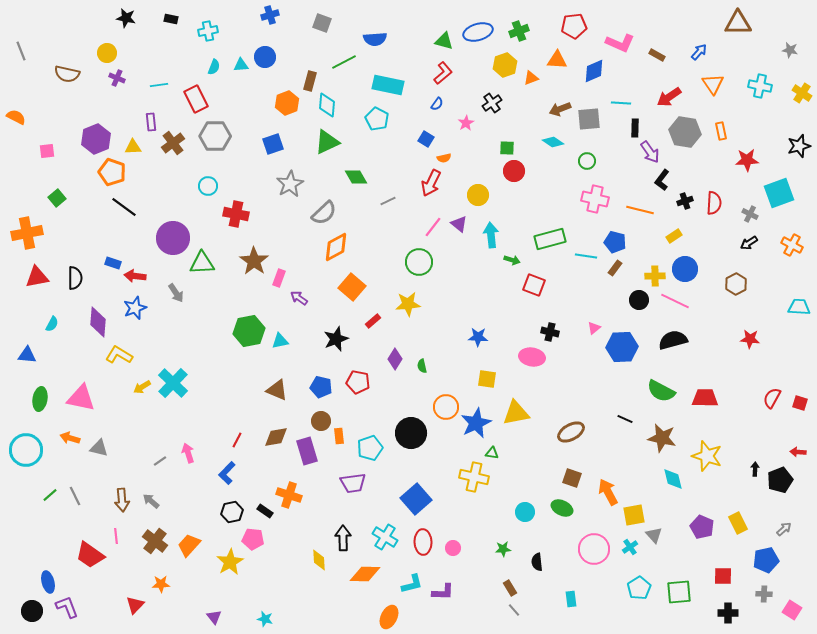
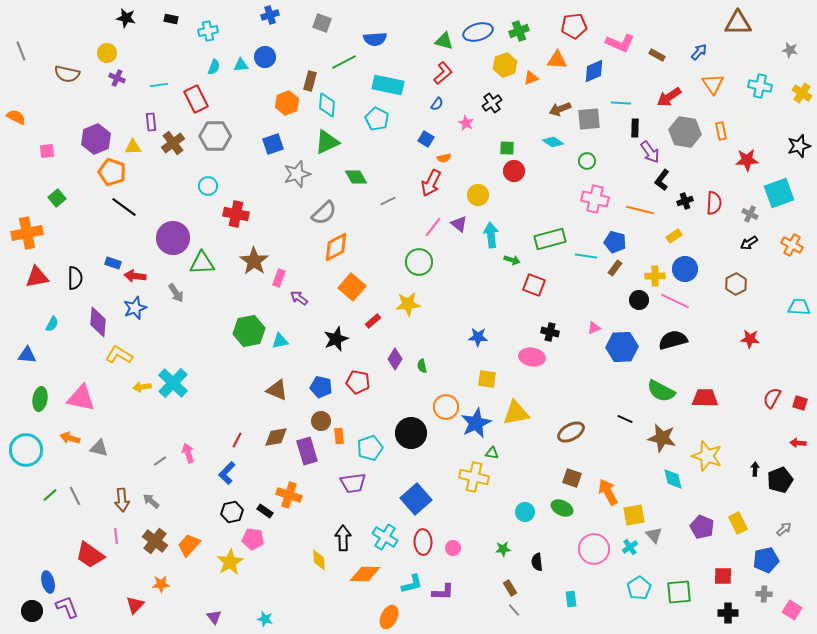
pink star at (466, 123): rotated 14 degrees counterclockwise
gray star at (290, 184): moved 7 px right, 10 px up; rotated 12 degrees clockwise
pink triangle at (594, 328): rotated 16 degrees clockwise
yellow arrow at (142, 387): rotated 24 degrees clockwise
red arrow at (798, 452): moved 9 px up
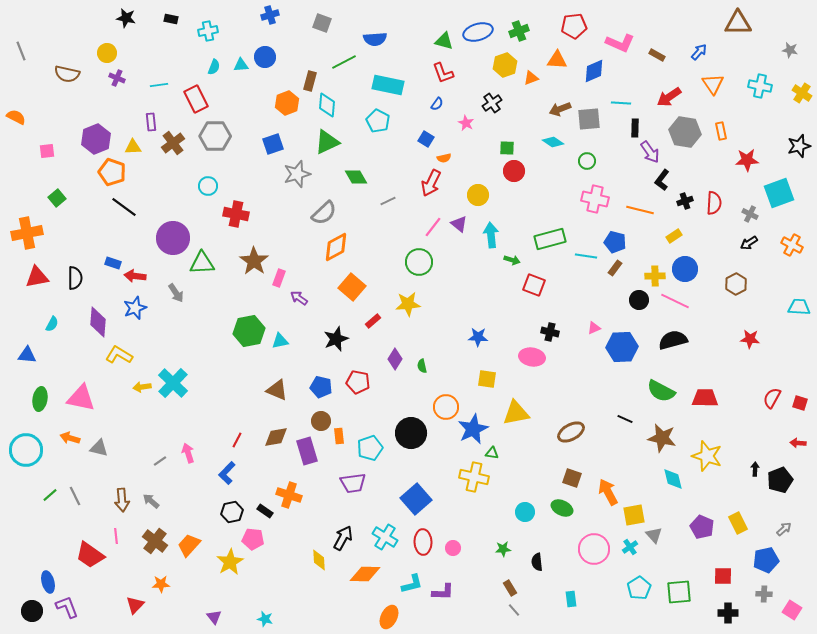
red L-shape at (443, 73): rotated 110 degrees clockwise
cyan pentagon at (377, 119): moved 1 px right, 2 px down
blue star at (476, 423): moved 3 px left, 6 px down
black arrow at (343, 538): rotated 30 degrees clockwise
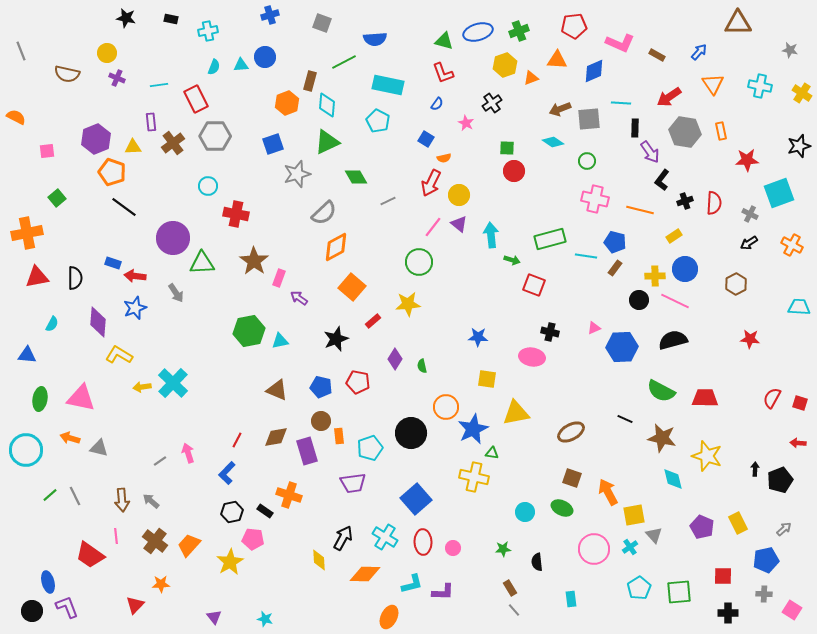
yellow circle at (478, 195): moved 19 px left
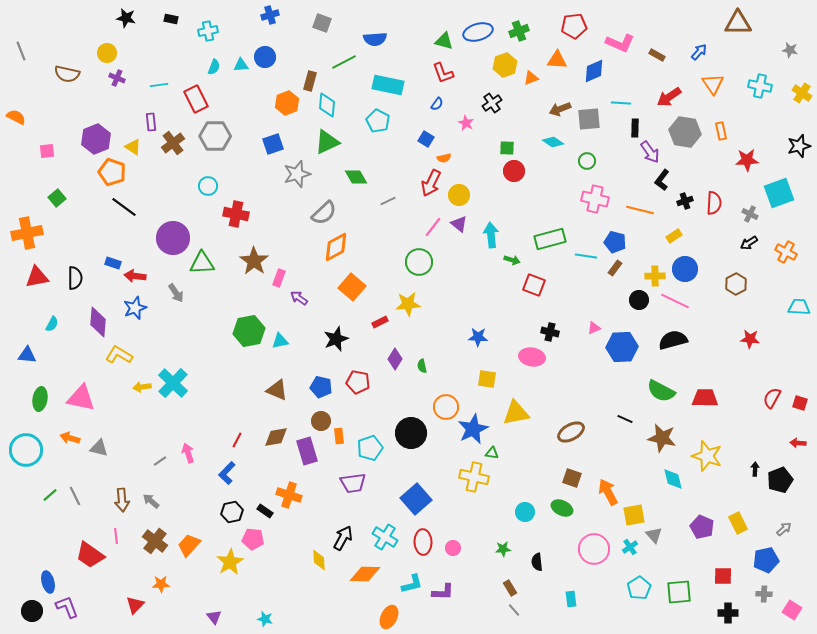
yellow triangle at (133, 147): rotated 36 degrees clockwise
orange cross at (792, 245): moved 6 px left, 7 px down
red rectangle at (373, 321): moved 7 px right, 1 px down; rotated 14 degrees clockwise
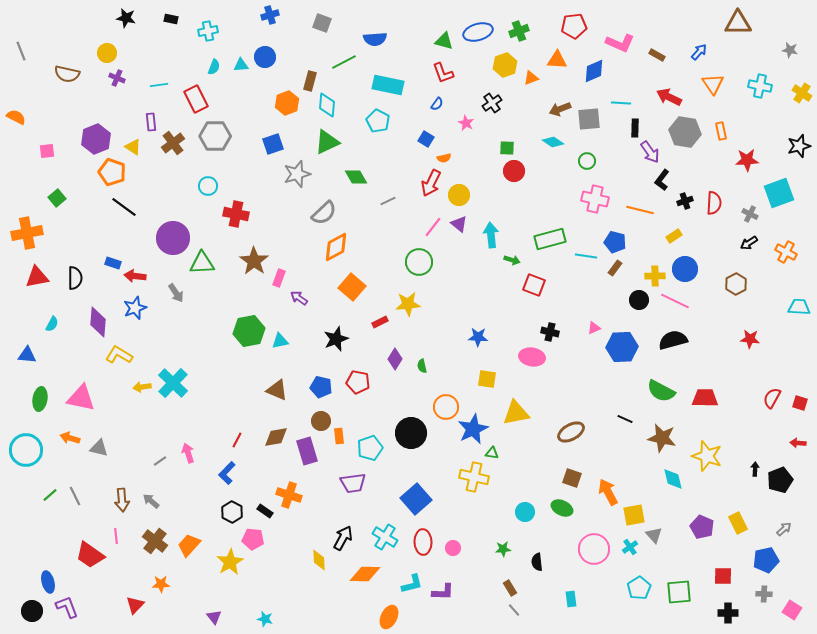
red arrow at (669, 97): rotated 60 degrees clockwise
black hexagon at (232, 512): rotated 20 degrees counterclockwise
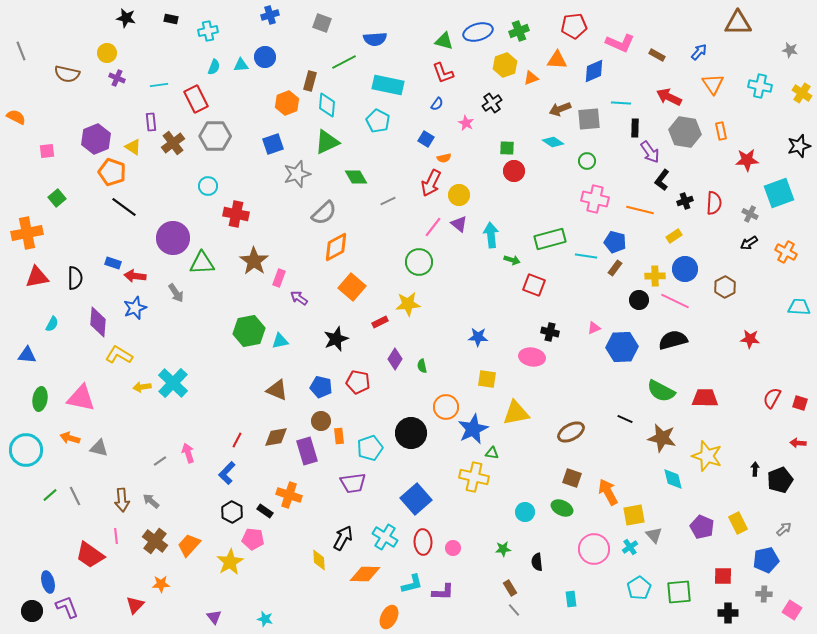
brown hexagon at (736, 284): moved 11 px left, 3 px down
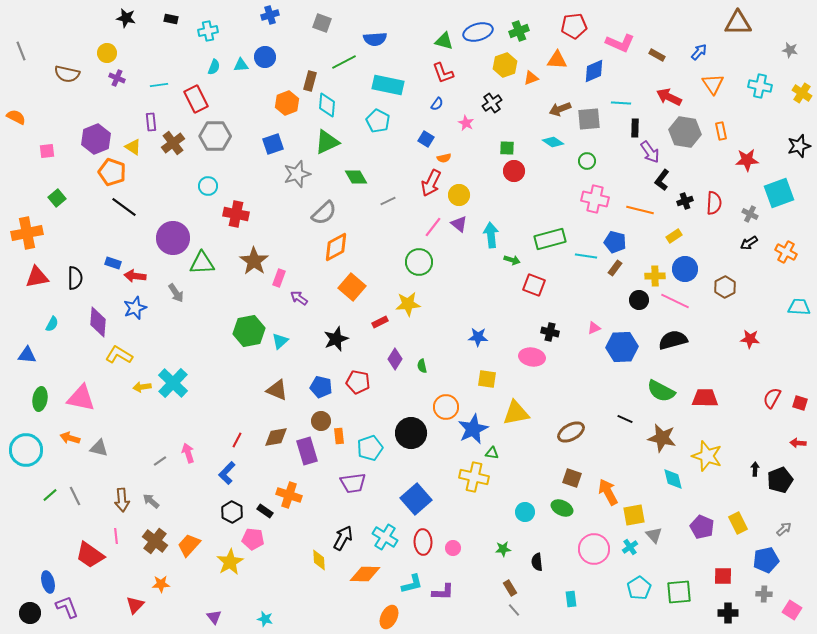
cyan triangle at (280, 341): rotated 30 degrees counterclockwise
black circle at (32, 611): moved 2 px left, 2 px down
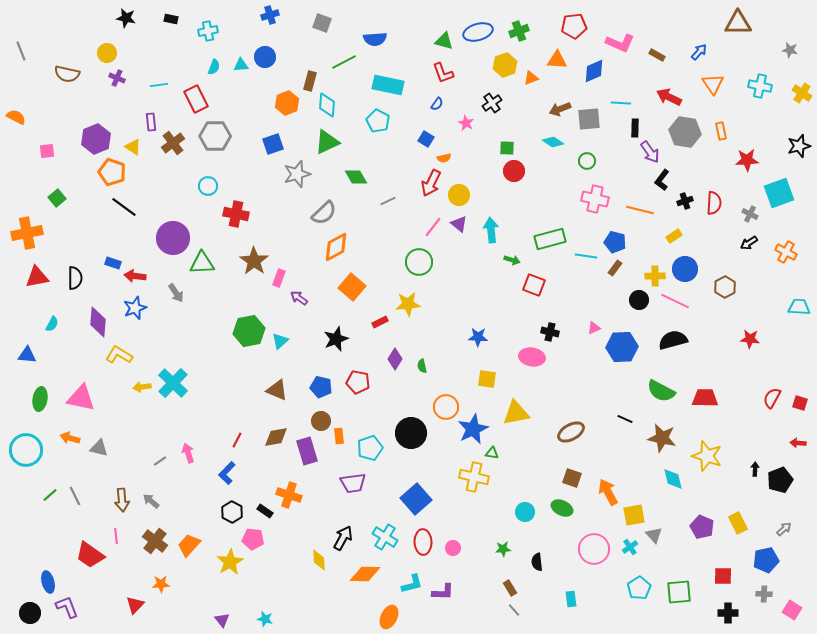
cyan arrow at (491, 235): moved 5 px up
purple triangle at (214, 617): moved 8 px right, 3 px down
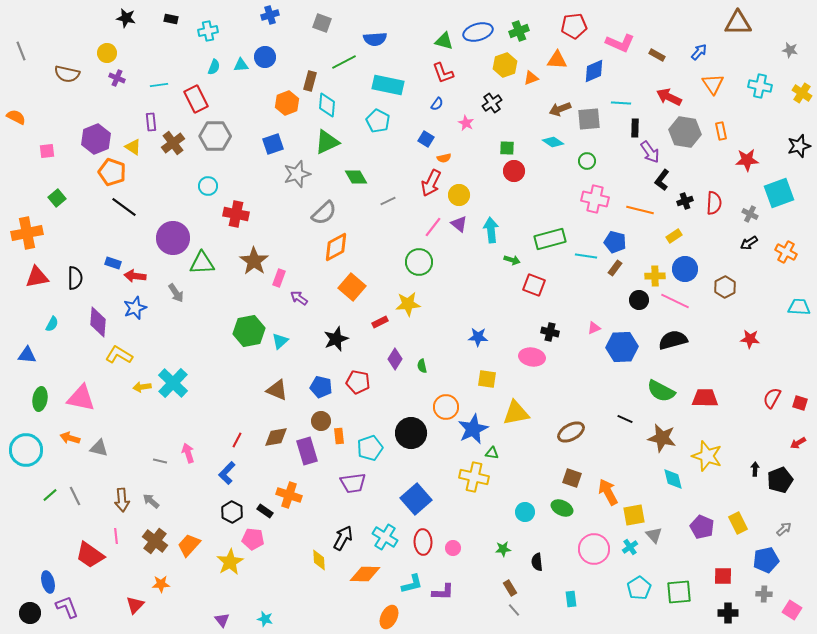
red arrow at (798, 443): rotated 35 degrees counterclockwise
gray line at (160, 461): rotated 48 degrees clockwise
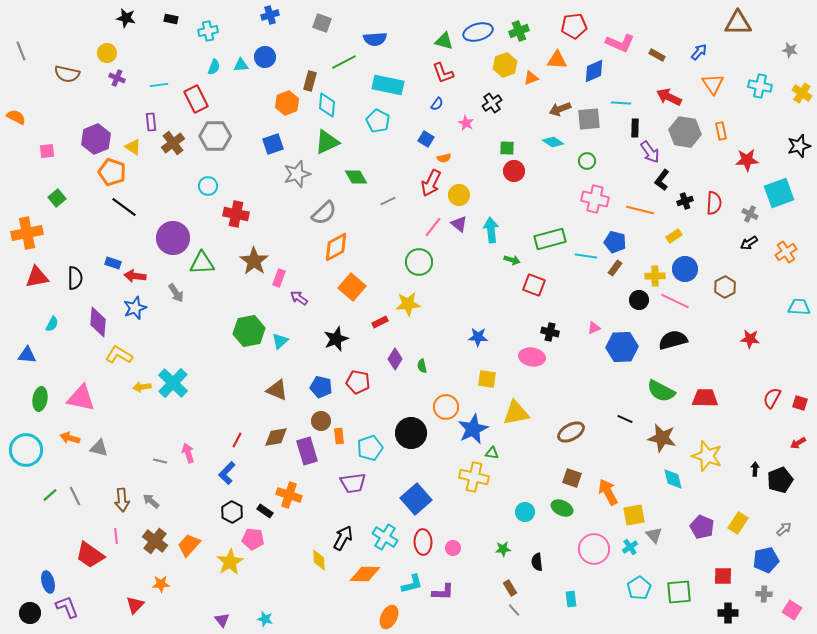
orange cross at (786, 252): rotated 30 degrees clockwise
yellow rectangle at (738, 523): rotated 60 degrees clockwise
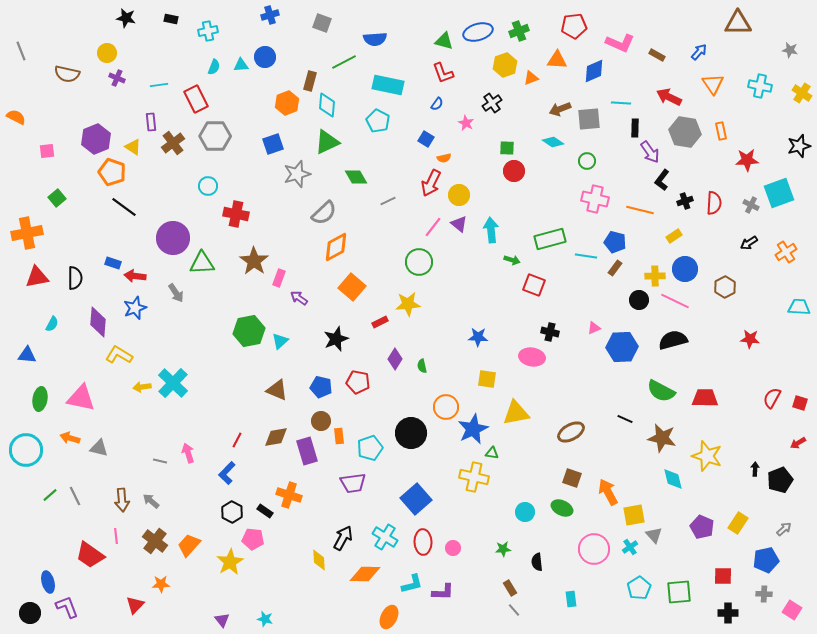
gray cross at (750, 214): moved 1 px right, 9 px up
